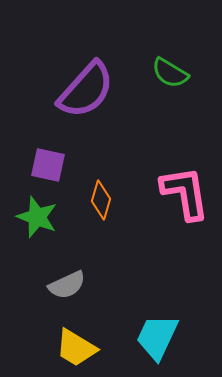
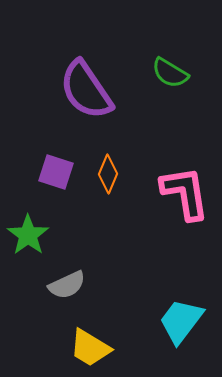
purple semicircle: rotated 104 degrees clockwise
purple square: moved 8 px right, 7 px down; rotated 6 degrees clockwise
orange diamond: moved 7 px right, 26 px up; rotated 6 degrees clockwise
green star: moved 9 px left, 18 px down; rotated 15 degrees clockwise
cyan trapezoid: moved 24 px right, 16 px up; rotated 12 degrees clockwise
yellow trapezoid: moved 14 px right
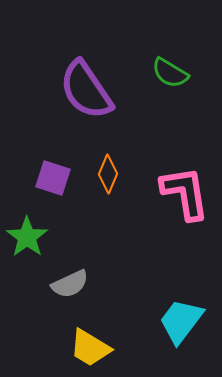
purple square: moved 3 px left, 6 px down
green star: moved 1 px left, 2 px down
gray semicircle: moved 3 px right, 1 px up
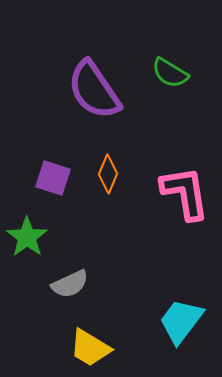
purple semicircle: moved 8 px right
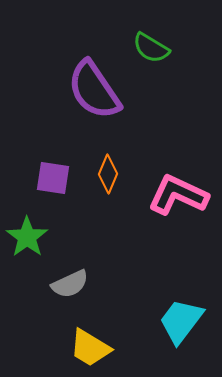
green semicircle: moved 19 px left, 25 px up
purple square: rotated 9 degrees counterclockwise
pink L-shape: moved 7 px left, 2 px down; rotated 56 degrees counterclockwise
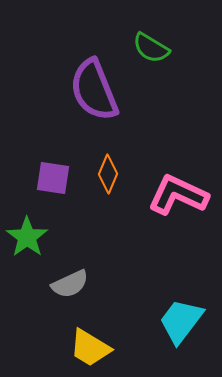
purple semicircle: rotated 12 degrees clockwise
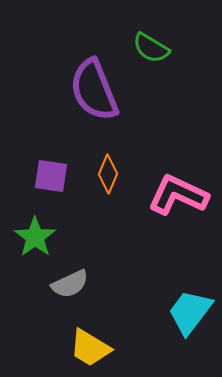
purple square: moved 2 px left, 2 px up
green star: moved 8 px right
cyan trapezoid: moved 9 px right, 9 px up
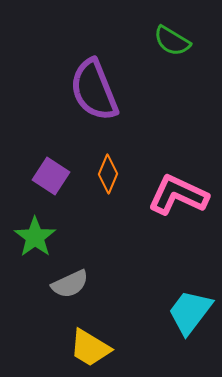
green semicircle: moved 21 px right, 7 px up
purple square: rotated 24 degrees clockwise
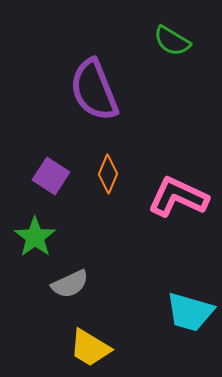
pink L-shape: moved 2 px down
cyan trapezoid: rotated 111 degrees counterclockwise
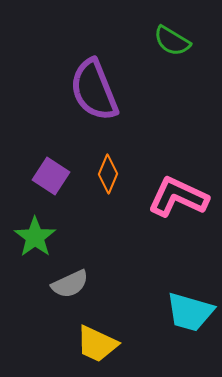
yellow trapezoid: moved 7 px right, 4 px up; rotated 6 degrees counterclockwise
